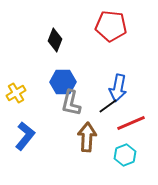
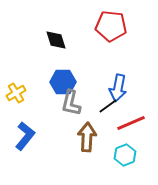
black diamond: moved 1 px right; rotated 40 degrees counterclockwise
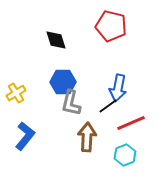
red pentagon: rotated 8 degrees clockwise
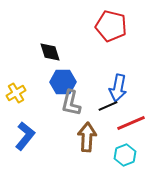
black diamond: moved 6 px left, 12 px down
black line: rotated 12 degrees clockwise
